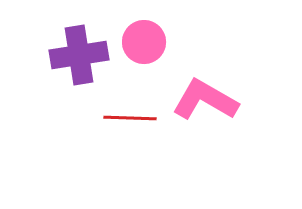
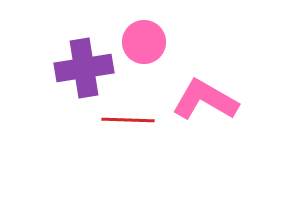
purple cross: moved 5 px right, 13 px down
red line: moved 2 px left, 2 px down
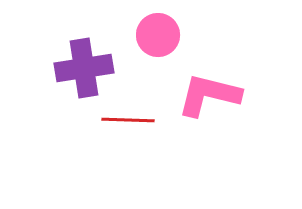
pink circle: moved 14 px right, 7 px up
pink L-shape: moved 4 px right, 5 px up; rotated 16 degrees counterclockwise
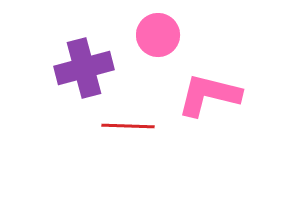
purple cross: rotated 6 degrees counterclockwise
red line: moved 6 px down
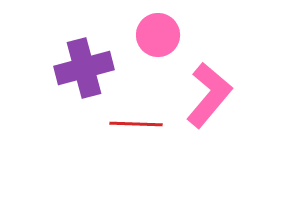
pink L-shape: rotated 116 degrees clockwise
red line: moved 8 px right, 2 px up
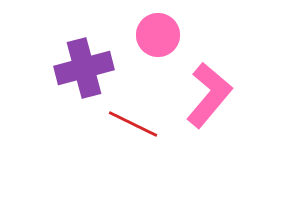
red line: moved 3 px left; rotated 24 degrees clockwise
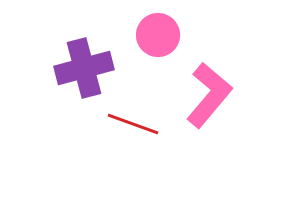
red line: rotated 6 degrees counterclockwise
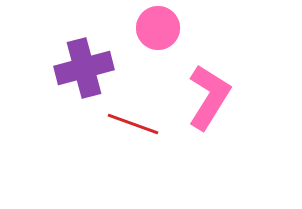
pink circle: moved 7 px up
pink L-shape: moved 2 px down; rotated 8 degrees counterclockwise
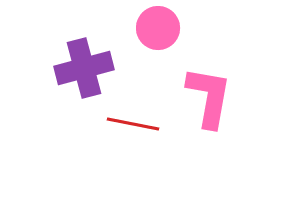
pink L-shape: rotated 22 degrees counterclockwise
red line: rotated 9 degrees counterclockwise
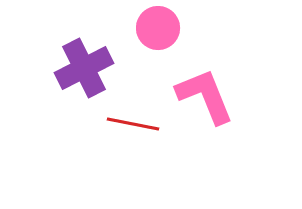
purple cross: rotated 12 degrees counterclockwise
pink L-shape: moved 4 px left, 1 px up; rotated 32 degrees counterclockwise
